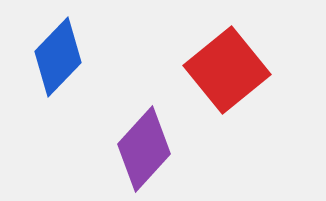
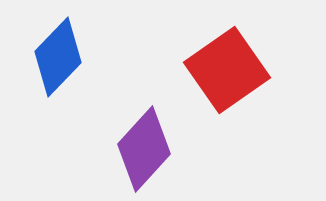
red square: rotated 4 degrees clockwise
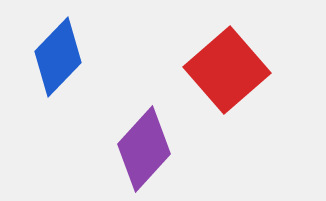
red square: rotated 6 degrees counterclockwise
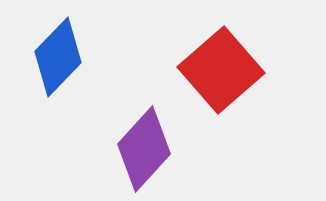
red square: moved 6 px left
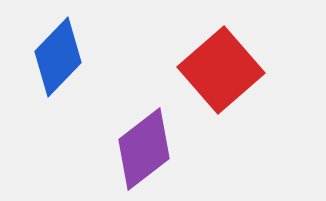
purple diamond: rotated 10 degrees clockwise
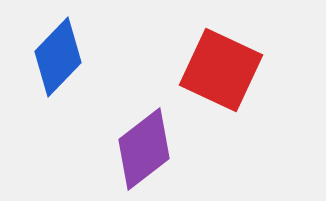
red square: rotated 24 degrees counterclockwise
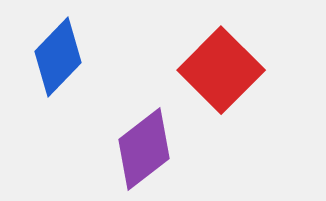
red square: rotated 20 degrees clockwise
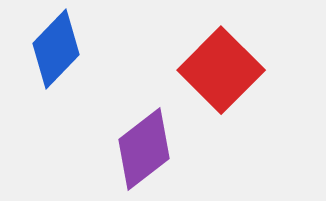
blue diamond: moved 2 px left, 8 px up
